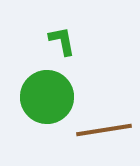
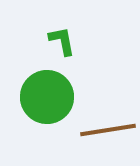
brown line: moved 4 px right
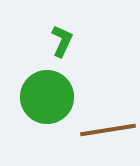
green L-shape: rotated 36 degrees clockwise
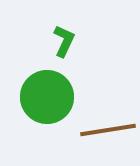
green L-shape: moved 2 px right
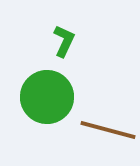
brown line: rotated 24 degrees clockwise
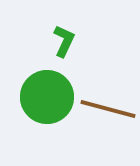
brown line: moved 21 px up
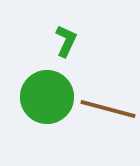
green L-shape: moved 2 px right
